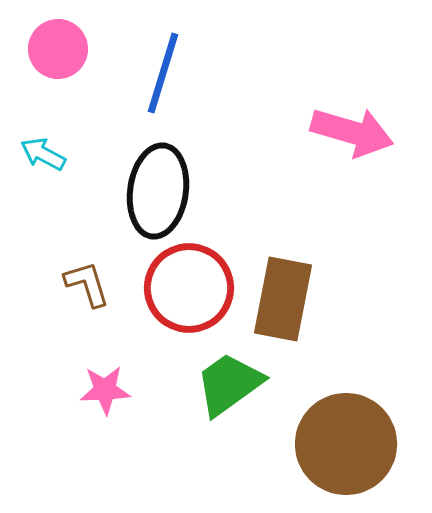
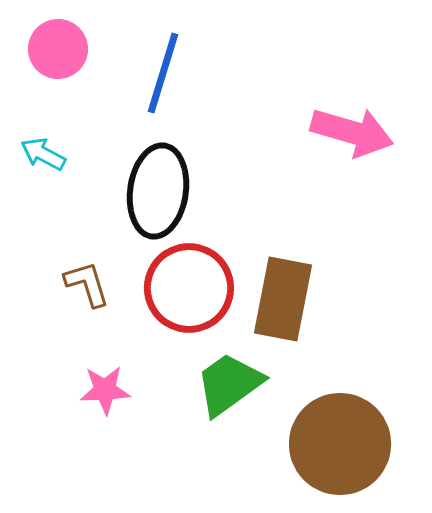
brown circle: moved 6 px left
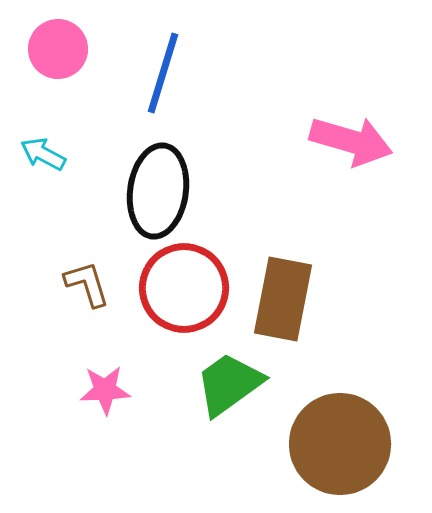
pink arrow: moved 1 px left, 9 px down
red circle: moved 5 px left
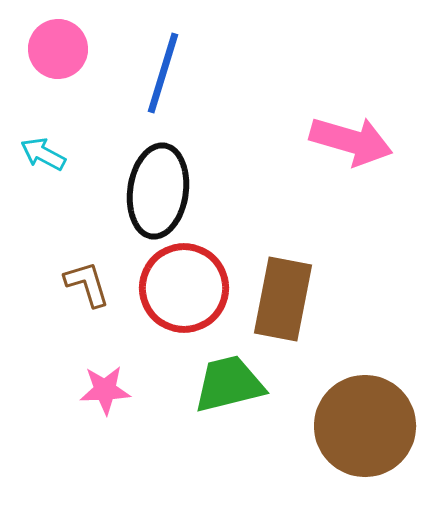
green trapezoid: rotated 22 degrees clockwise
brown circle: moved 25 px right, 18 px up
